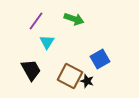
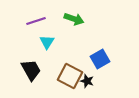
purple line: rotated 36 degrees clockwise
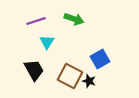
black trapezoid: moved 3 px right
black star: moved 2 px right
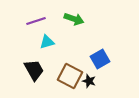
cyan triangle: rotated 42 degrees clockwise
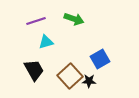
cyan triangle: moved 1 px left
brown square: rotated 20 degrees clockwise
black star: rotated 16 degrees counterclockwise
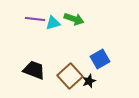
purple line: moved 1 px left, 2 px up; rotated 24 degrees clockwise
cyan triangle: moved 7 px right, 19 px up
black trapezoid: rotated 40 degrees counterclockwise
black star: rotated 24 degrees counterclockwise
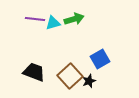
green arrow: rotated 36 degrees counterclockwise
black trapezoid: moved 2 px down
